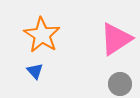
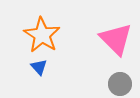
pink triangle: rotated 42 degrees counterclockwise
blue triangle: moved 4 px right, 4 px up
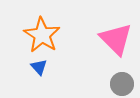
gray circle: moved 2 px right
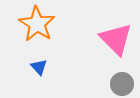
orange star: moved 5 px left, 11 px up
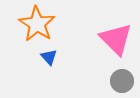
blue triangle: moved 10 px right, 10 px up
gray circle: moved 3 px up
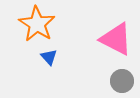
pink triangle: rotated 18 degrees counterclockwise
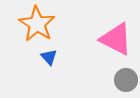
gray circle: moved 4 px right, 1 px up
